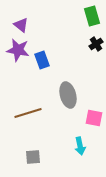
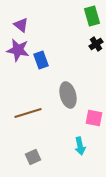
blue rectangle: moved 1 px left
gray square: rotated 21 degrees counterclockwise
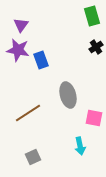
purple triangle: rotated 28 degrees clockwise
black cross: moved 3 px down
brown line: rotated 16 degrees counterclockwise
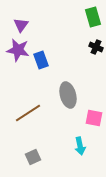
green rectangle: moved 1 px right, 1 px down
black cross: rotated 32 degrees counterclockwise
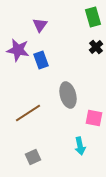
purple triangle: moved 19 px right
black cross: rotated 24 degrees clockwise
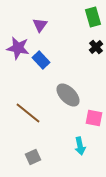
purple star: moved 2 px up
blue rectangle: rotated 24 degrees counterclockwise
gray ellipse: rotated 30 degrees counterclockwise
brown line: rotated 72 degrees clockwise
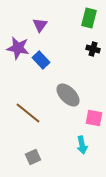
green rectangle: moved 4 px left, 1 px down; rotated 30 degrees clockwise
black cross: moved 3 px left, 2 px down; rotated 32 degrees counterclockwise
cyan arrow: moved 2 px right, 1 px up
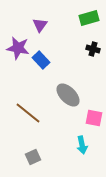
green rectangle: rotated 60 degrees clockwise
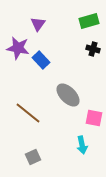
green rectangle: moved 3 px down
purple triangle: moved 2 px left, 1 px up
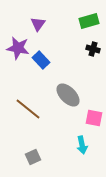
brown line: moved 4 px up
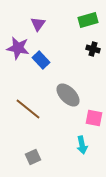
green rectangle: moved 1 px left, 1 px up
